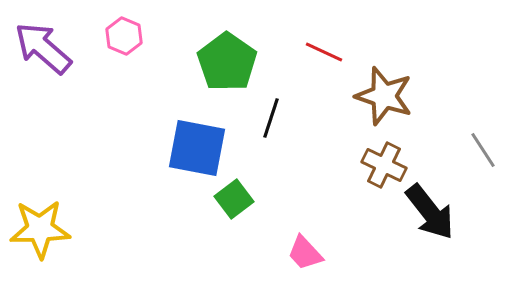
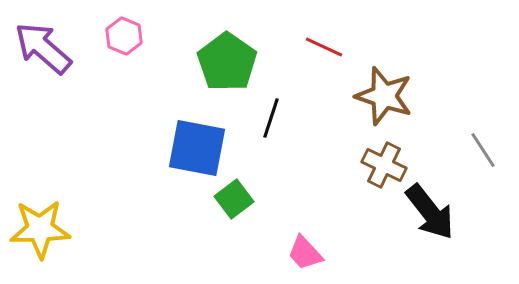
red line: moved 5 px up
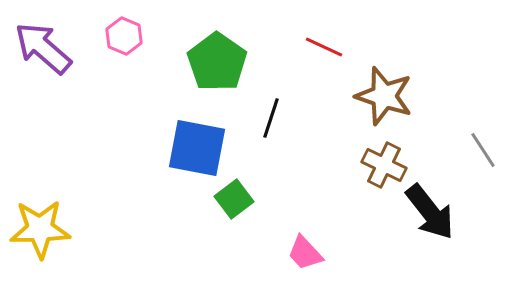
green pentagon: moved 10 px left
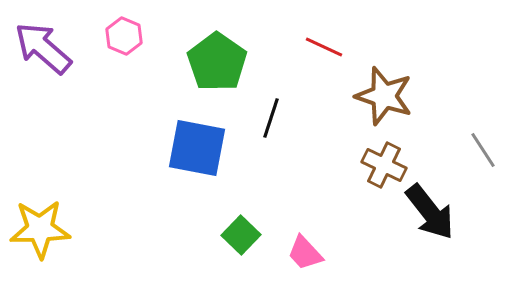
green square: moved 7 px right, 36 px down; rotated 9 degrees counterclockwise
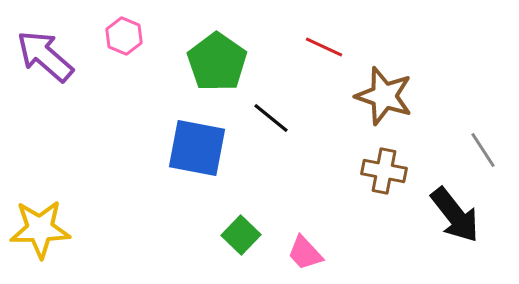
purple arrow: moved 2 px right, 8 px down
black line: rotated 69 degrees counterclockwise
brown cross: moved 6 px down; rotated 15 degrees counterclockwise
black arrow: moved 25 px right, 3 px down
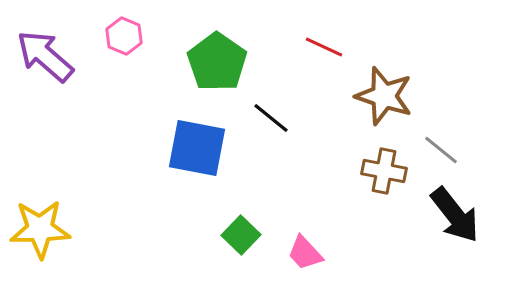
gray line: moved 42 px left; rotated 18 degrees counterclockwise
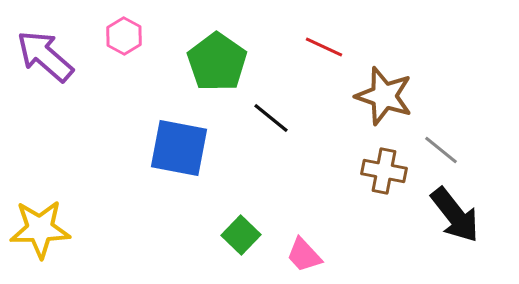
pink hexagon: rotated 6 degrees clockwise
blue square: moved 18 px left
pink trapezoid: moved 1 px left, 2 px down
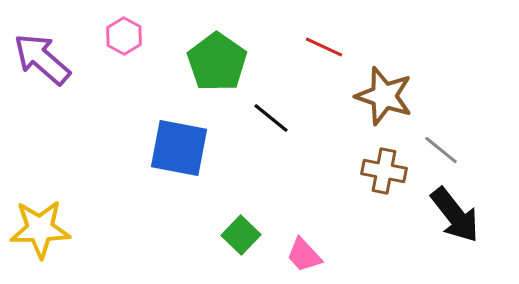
purple arrow: moved 3 px left, 3 px down
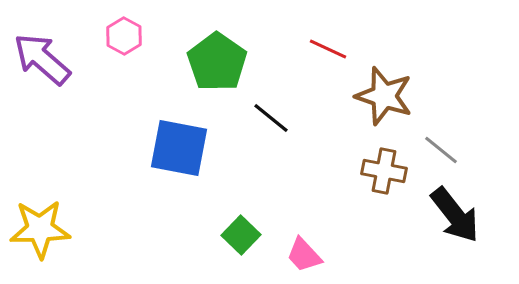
red line: moved 4 px right, 2 px down
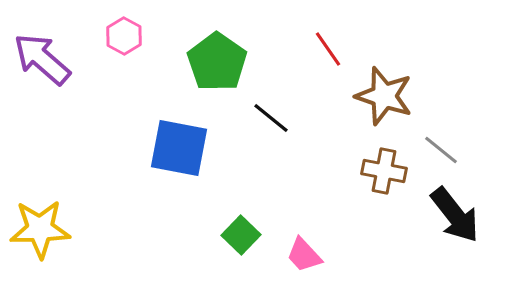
red line: rotated 30 degrees clockwise
